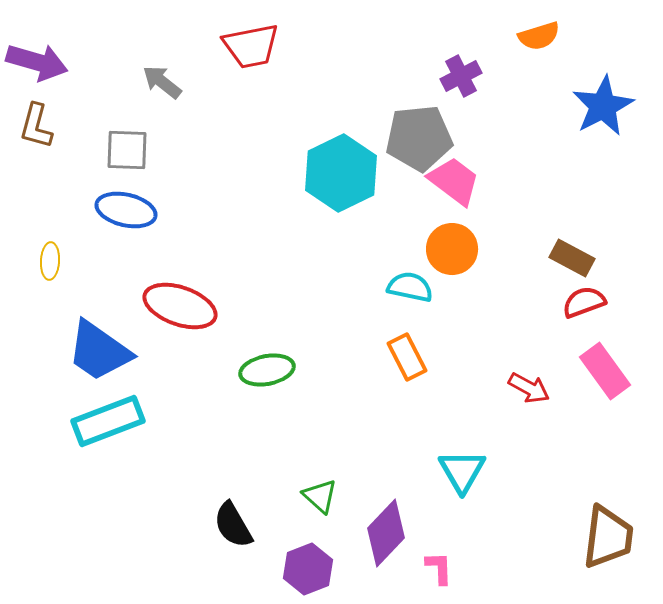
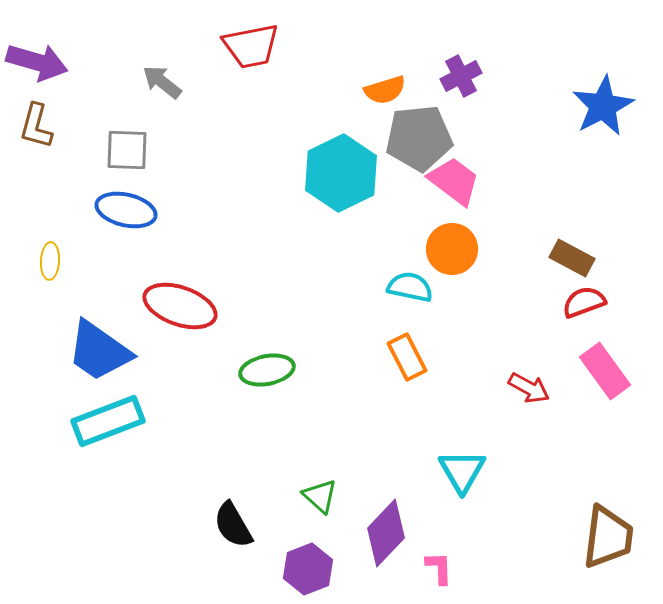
orange semicircle: moved 154 px left, 54 px down
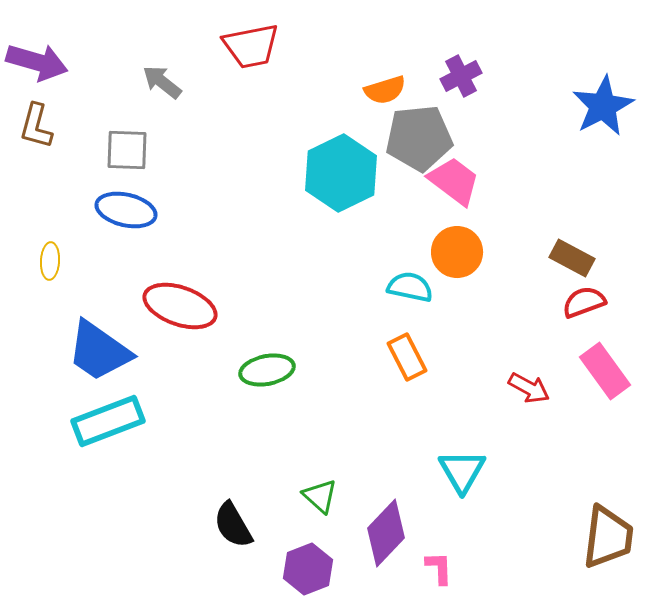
orange circle: moved 5 px right, 3 px down
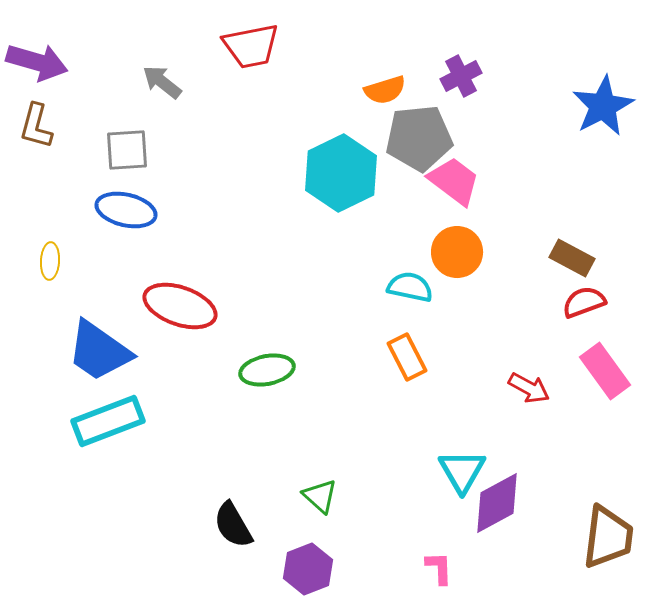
gray square: rotated 6 degrees counterclockwise
purple diamond: moved 111 px right, 30 px up; rotated 18 degrees clockwise
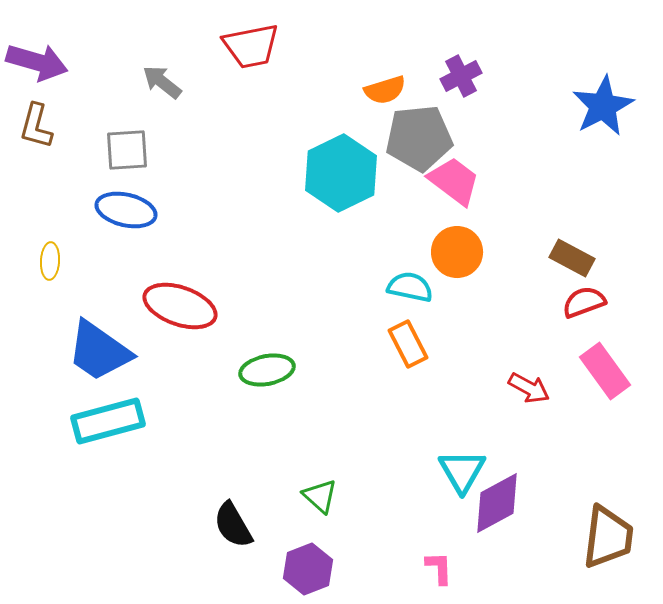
orange rectangle: moved 1 px right, 13 px up
cyan rectangle: rotated 6 degrees clockwise
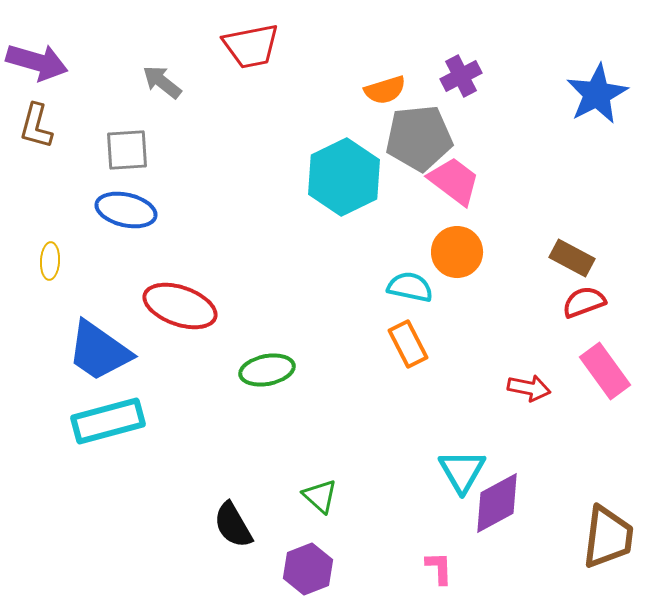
blue star: moved 6 px left, 12 px up
cyan hexagon: moved 3 px right, 4 px down
red arrow: rotated 18 degrees counterclockwise
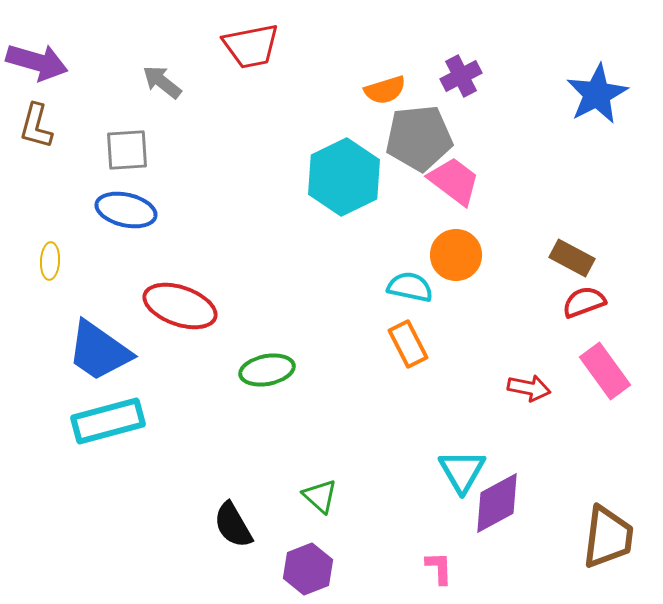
orange circle: moved 1 px left, 3 px down
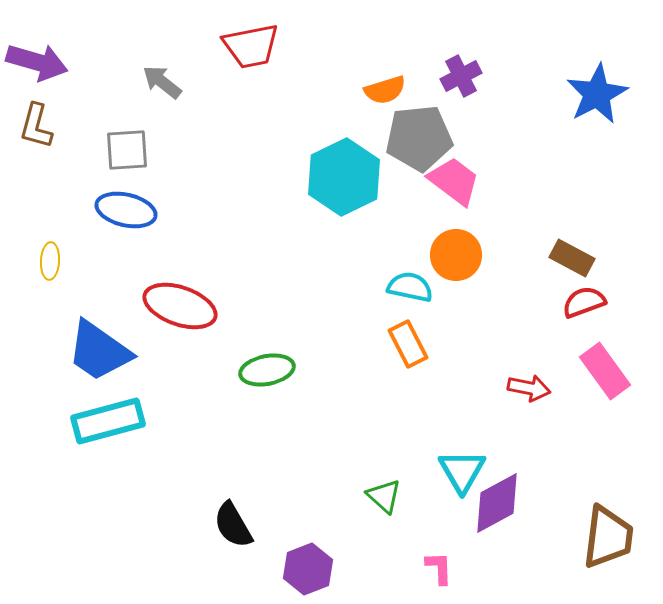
green triangle: moved 64 px right
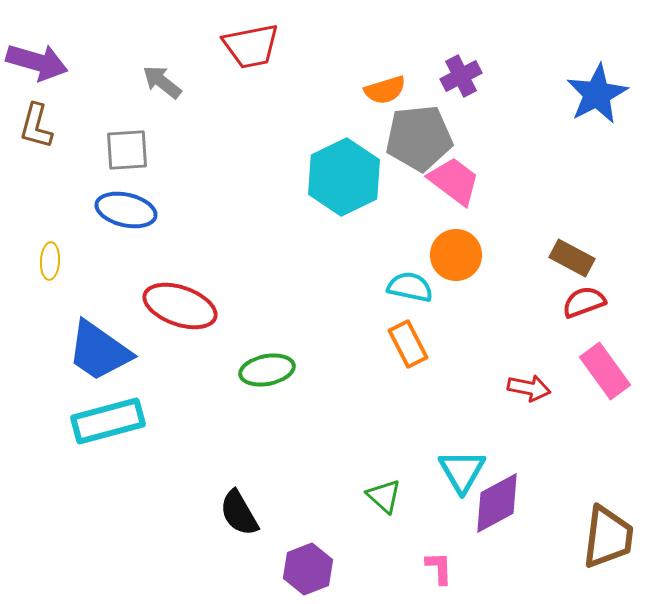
black semicircle: moved 6 px right, 12 px up
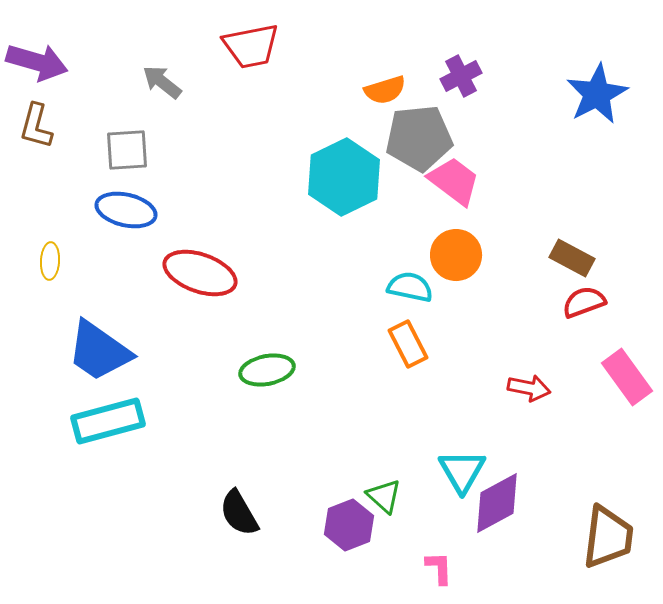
red ellipse: moved 20 px right, 33 px up
pink rectangle: moved 22 px right, 6 px down
purple hexagon: moved 41 px right, 44 px up
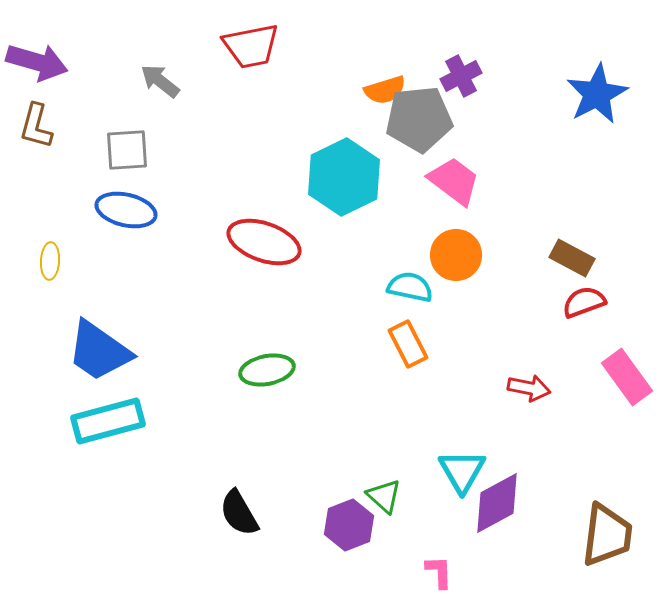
gray arrow: moved 2 px left, 1 px up
gray pentagon: moved 19 px up
red ellipse: moved 64 px right, 31 px up
brown trapezoid: moved 1 px left, 2 px up
pink L-shape: moved 4 px down
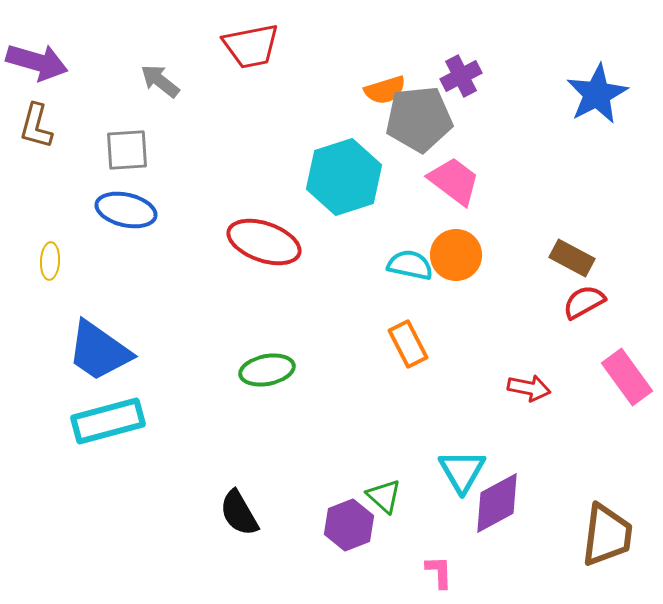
cyan hexagon: rotated 8 degrees clockwise
cyan semicircle: moved 22 px up
red semicircle: rotated 9 degrees counterclockwise
